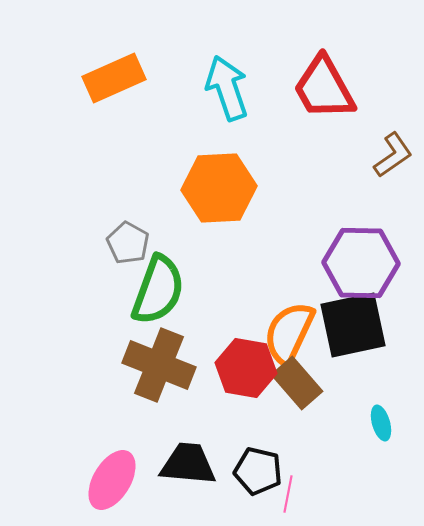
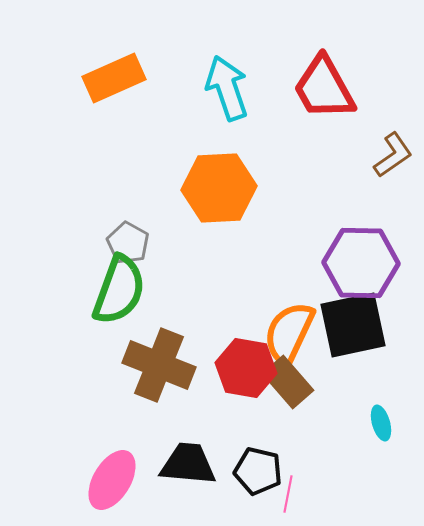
green semicircle: moved 39 px left
brown rectangle: moved 9 px left, 1 px up
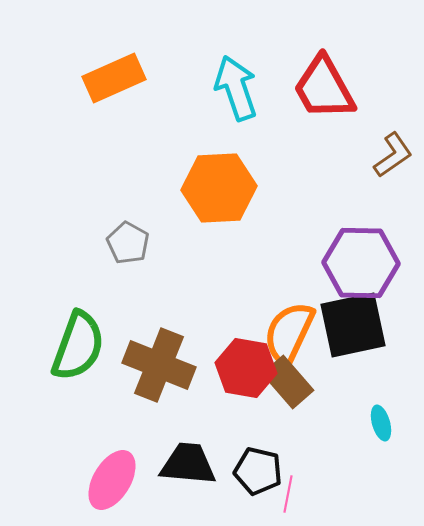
cyan arrow: moved 9 px right
green semicircle: moved 41 px left, 56 px down
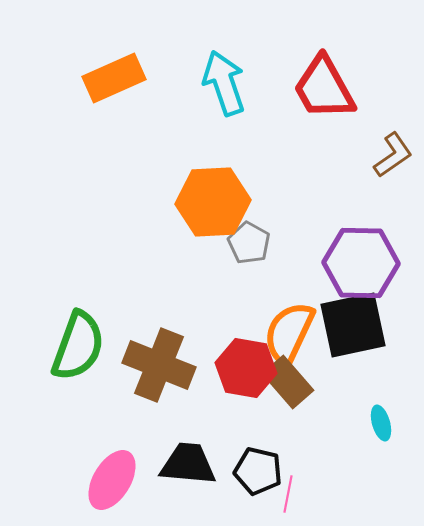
cyan arrow: moved 12 px left, 5 px up
orange hexagon: moved 6 px left, 14 px down
gray pentagon: moved 121 px right
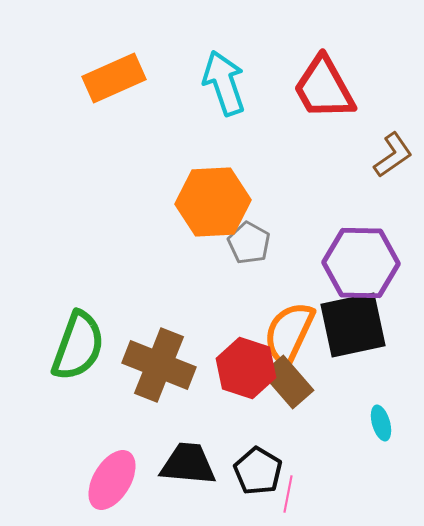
red hexagon: rotated 8 degrees clockwise
black pentagon: rotated 18 degrees clockwise
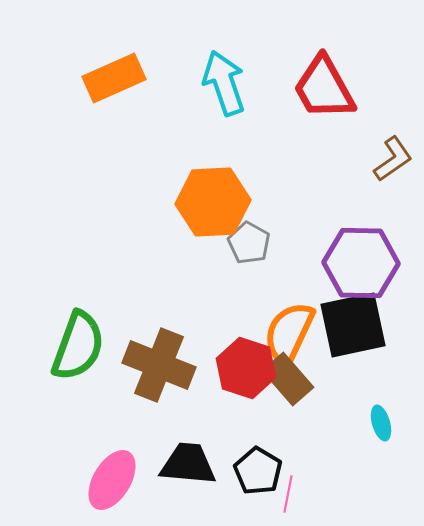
brown L-shape: moved 4 px down
brown rectangle: moved 3 px up
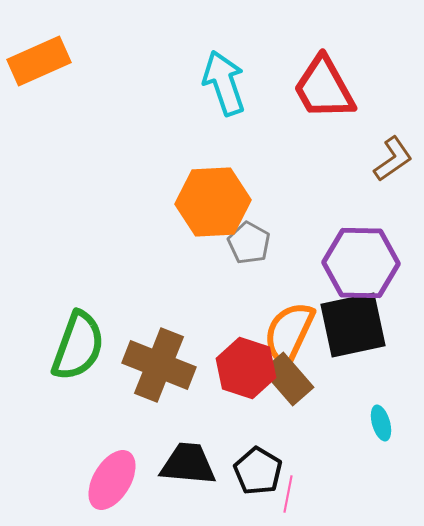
orange rectangle: moved 75 px left, 17 px up
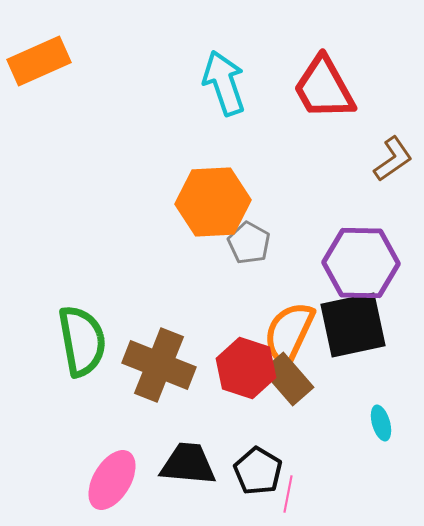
green semicircle: moved 4 px right, 5 px up; rotated 30 degrees counterclockwise
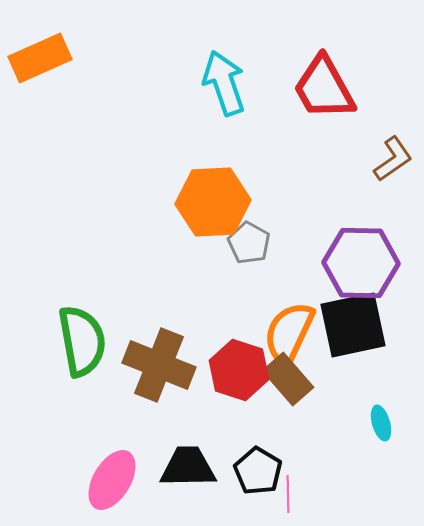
orange rectangle: moved 1 px right, 3 px up
red hexagon: moved 7 px left, 2 px down
black trapezoid: moved 3 px down; rotated 6 degrees counterclockwise
pink line: rotated 12 degrees counterclockwise
